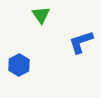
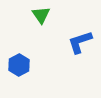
blue L-shape: moved 1 px left
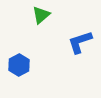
green triangle: rotated 24 degrees clockwise
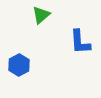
blue L-shape: rotated 76 degrees counterclockwise
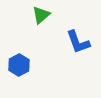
blue L-shape: moved 2 px left; rotated 16 degrees counterclockwise
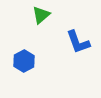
blue hexagon: moved 5 px right, 4 px up
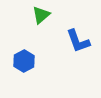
blue L-shape: moved 1 px up
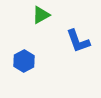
green triangle: rotated 12 degrees clockwise
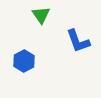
green triangle: rotated 36 degrees counterclockwise
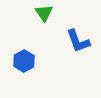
green triangle: moved 3 px right, 2 px up
